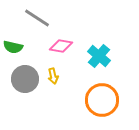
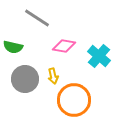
pink diamond: moved 3 px right
orange circle: moved 28 px left
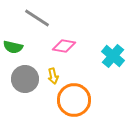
cyan cross: moved 14 px right
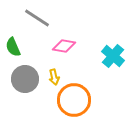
green semicircle: rotated 54 degrees clockwise
yellow arrow: moved 1 px right, 1 px down
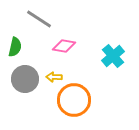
gray line: moved 2 px right, 1 px down
green semicircle: moved 2 px right; rotated 144 degrees counterclockwise
cyan cross: rotated 10 degrees clockwise
yellow arrow: rotated 105 degrees clockwise
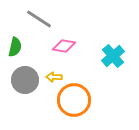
gray circle: moved 1 px down
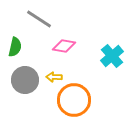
cyan cross: moved 1 px left
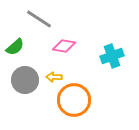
green semicircle: rotated 36 degrees clockwise
cyan cross: rotated 20 degrees clockwise
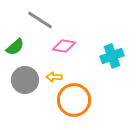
gray line: moved 1 px right, 1 px down
